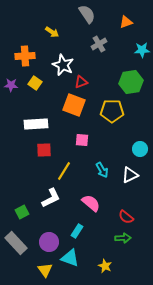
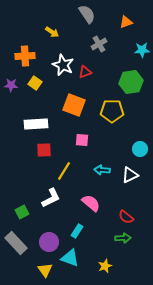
red triangle: moved 4 px right, 10 px up
cyan arrow: rotated 126 degrees clockwise
yellow star: rotated 24 degrees clockwise
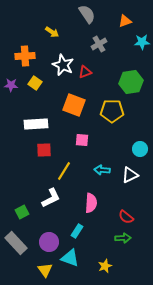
orange triangle: moved 1 px left, 1 px up
cyan star: moved 8 px up
pink semicircle: rotated 54 degrees clockwise
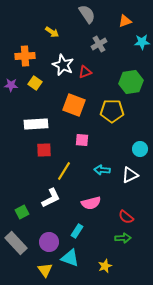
pink semicircle: rotated 72 degrees clockwise
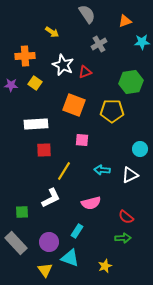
green square: rotated 24 degrees clockwise
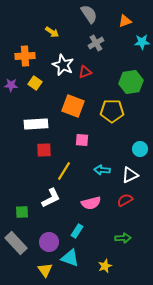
gray semicircle: moved 2 px right
gray cross: moved 3 px left, 1 px up
orange square: moved 1 px left, 1 px down
red semicircle: moved 1 px left, 17 px up; rotated 112 degrees clockwise
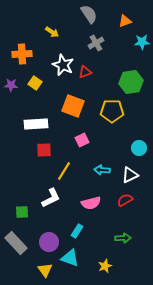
orange cross: moved 3 px left, 2 px up
pink square: rotated 32 degrees counterclockwise
cyan circle: moved 1 px left, 1 px up
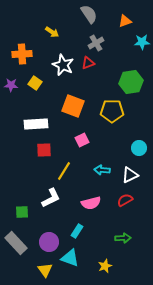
red triangle: moved 3 px right, 9 px up
